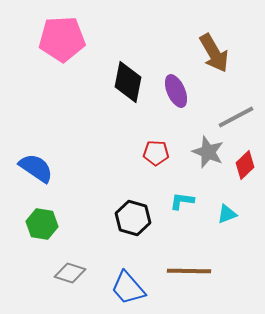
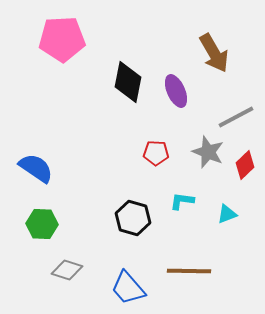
green hexagon: rotated 8 degrees counterclockwise
gray diamond: moved 3 px left, 3 px up
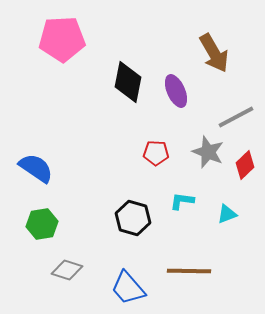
green hexagon: rotated 12 degrees counterclockwise
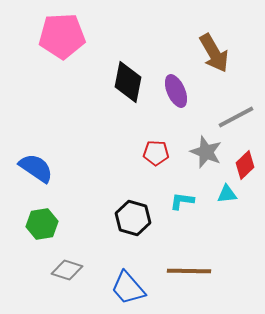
pink pentagon: moved 3 px up
gray star: moved 2 px left
cyan triangle: moved 20 px up; rotated 15 degrees clockwise
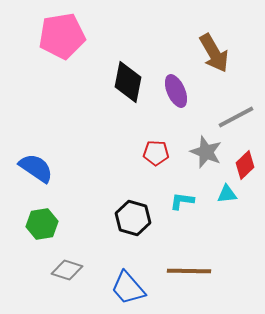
pink pentagon: rotated 6 degrees counterclockwise
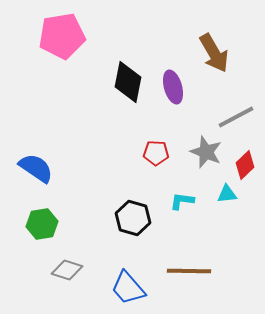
purple ellipse: moved 3 px left, 4 px up; rotated 8 degrees clockwise
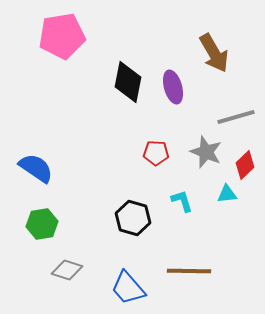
gray line: rotated 12 degrees clockwise
cyan L-shape: rotated 65 degrees clockwise
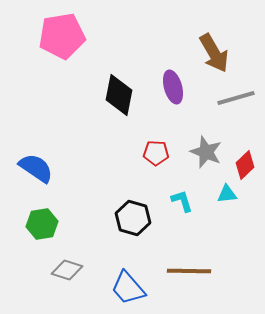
black diamond: moved 9 px left, 13 px down
gray line: moved 19 px up
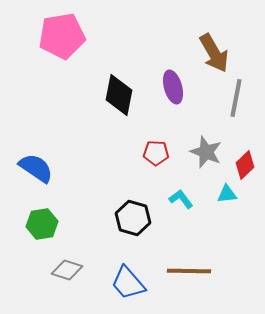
gray line: rotated 63 degrees counterclockwise
cyan L-shape: moved 1 px left, 2 px up; rotated 20 degrees counterclockwise
blue trapezoid: moved 5 px up
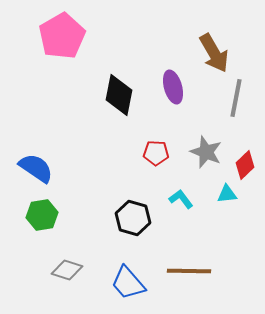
pink pentagon: rotated 21 degrees counterclockwise
green hexagon: moved 9 px up
